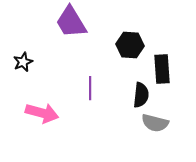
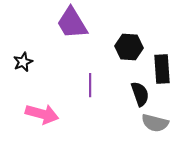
purple trapezoid: moved 1 px right, 1 px down
black hexagon: moved 1 px left, 2 px down
purple line: moved 3 px up
black semicircle: moved 1 px left, 1 px up; rotated 25 degrees counterclockwise
pink arrow: moved 1 px down
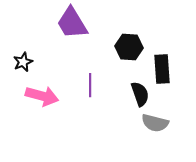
pink arrow: moved 18 px up
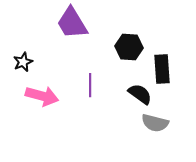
black semicircle: rotated 35 degrees counterclockwise
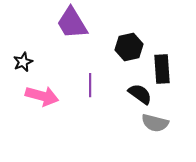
black hexagon: rotated 16 degrees counterclockwise
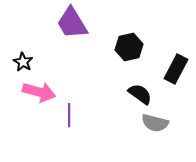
black star: rotated 18 degrees counterclockwise
black rectangle: moved 14 px right; rotated 32 degrees clockwise
purple line: moved 21 px left, 30 px down
pink arrow: moved 3 px left, 4 px up
